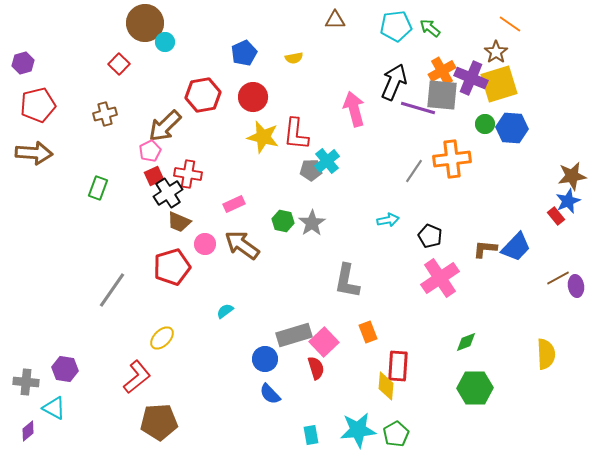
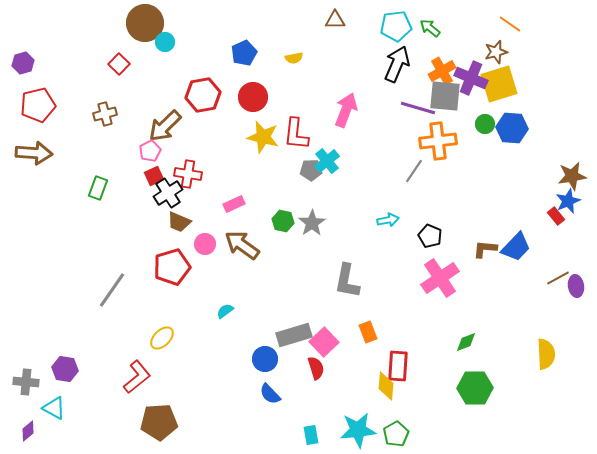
brown star at (496, 52): rotated 20 degrees clockwise
black arrow at (394, 82): moved 3 px right, 18 px up
gray square at (442, 95): moved 3 px right, 1 px down
pink arrow at (354, 109): moved 8 px left, 1 px down; rotated 36 degrees clockwise
orange cross at (452, 159): moved 14 px left, 18 px up
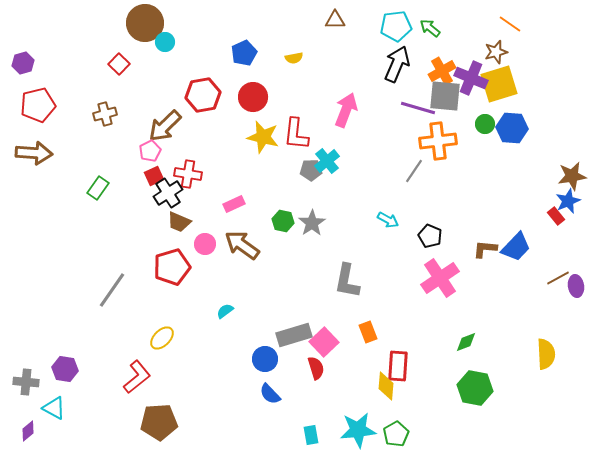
green rectangle at (98, 188): rotated 15 degrees clockwise
cyan arrow at (388, 220): rotated 40 degrees clockwise
green hexagon at (475, 388): rotated 12 degrees clockwise
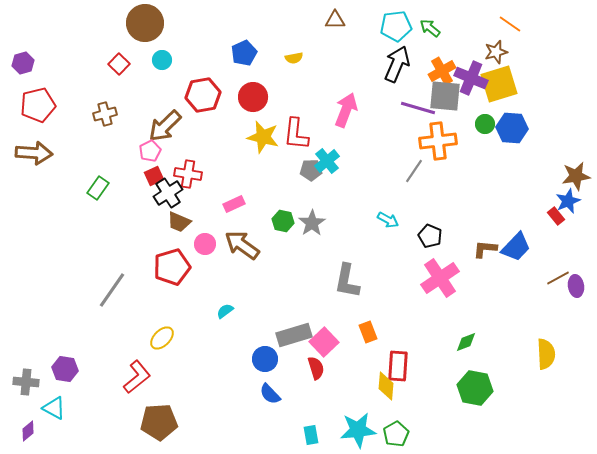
cyan circle at (165, 42): moved 3 px left, 18 px down
brown star at (572, 176): moved 4 px right
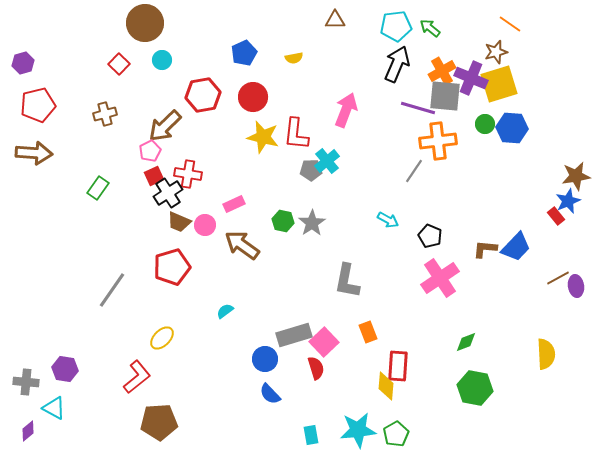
pink circle at (205, 244): moved 19 px up
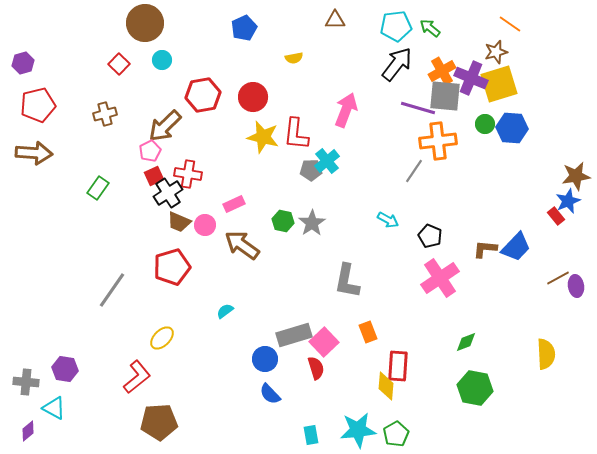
blue pentagon at (244, 53): moved 25 px up
black arrow at (397, 64): rotated 15 degrees clockwise
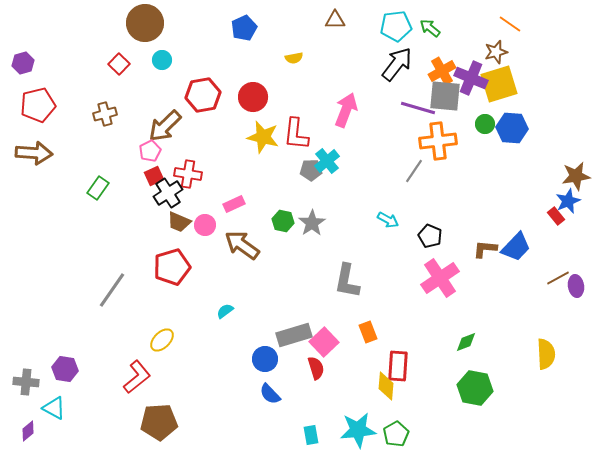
yellow ellipse at (162, 338): moved 2 px down
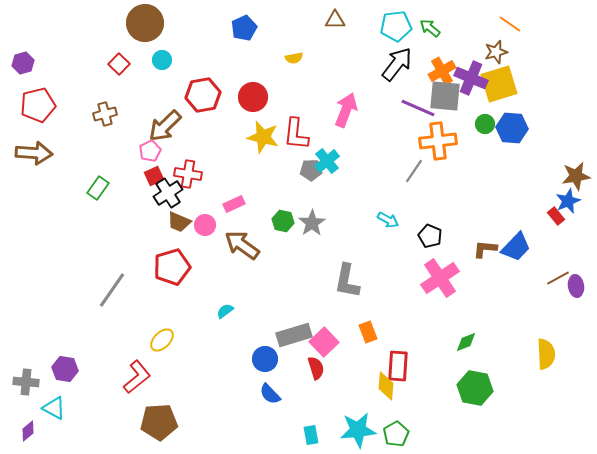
purple line at (418, 108): rotated 8 degrees clockwise
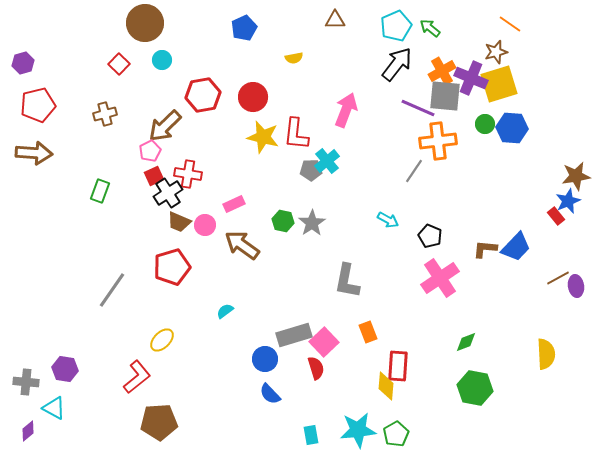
cyan pentagon at (396, 26): rotated 16 degrees counterclockwise
green rectangle at (98, 188): moved 2 px right, 3 px down; rotated 15 degrees counterclockwise
